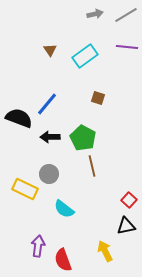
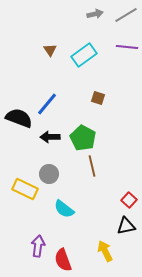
cyan rectangle: moved 1 px left, 1 px up
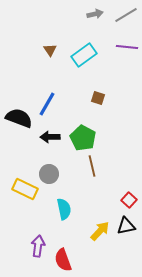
blue line: rotated 10 degrees counterclockwise
cyan semicircle: rotated 140 degrees counterclockwise
yellow arrow: moved 5 px left, 20 px up; rotated 70 degrees clockwise
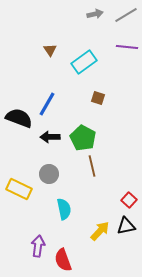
cyan rectangle: moved 7 px down
yellow rectangle: moved 6 px left
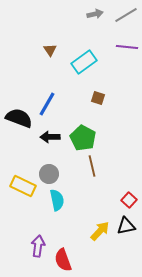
yellow rectangle: moved 4 px right, 3 px up
cyan semicircle: moved 7 px left, 9 px up
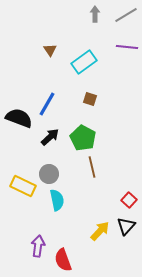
gray arrow: rotated 77 degrees counterclockwise
brown square: moved 8 px left, 1 px down
black arrow: rotated 138 degrees clockwise
brown line: moved 1 px down
black triangle: rotated 36 degrees counterclockwise
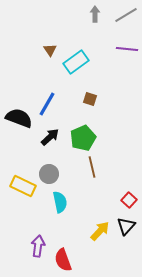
purple line: moved 2 px down
cyan rectangle: moved 8 px left
green pentagon: rotated 20 degrees clockwise
cyan semicircle: moved 3 px right, 2 px down
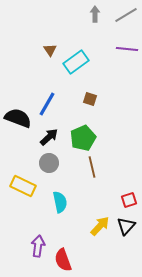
black semicircle: moved 1 px left
black arrow: moved 1 px left
gray circle: moved 11 px up
red square: rotated 28 degrees clockwise
yellow arrow: moved 5 px up
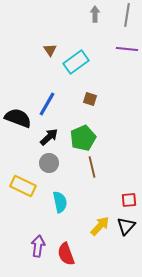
gray line: moved 1 px right; rotated 50 degrees counterclockwise
red square: rotated 14 degrees clockwise
red semicircle: moved 3 px right, 6 px up
